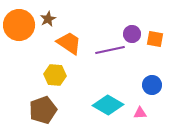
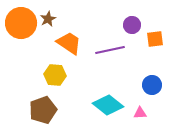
orange circle: moved 2 px right, 2 px up
purple circle: moved 9 px up
orange square: rotated 18 degrees counterclockwise
cyan diamond: rotated 8 degrees clockwise
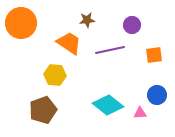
brown star: moved 39 px right, 1 px down; rotated 21 degrees clockwise
orange square: moved 1 px left, 16 px down
blue circle: moved 5 px right, 10 px down
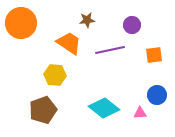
cyan diamond: moved 4 px left, 3 px down
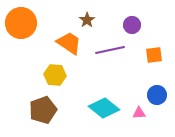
brown star: rotated 28 degrees counterclockwise
pink triangle: moved 1 px left
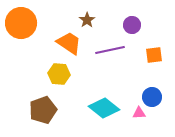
yellow hexagon: moved 4 px right, 1 px up
blue circle: moved 5 px left, 2 px down
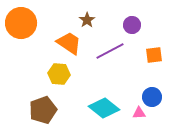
purple line: moved 1 px down; rotated 16 degrees counterclockwise
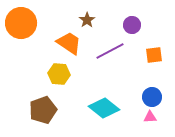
pink triangle: moved 11 px right, 4 px down
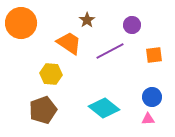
yellow hexagon: moved 8 px left
pink triangle: moved 2 px left, 2 px down
